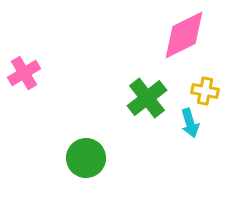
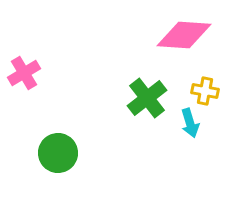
pink diamond: rotated 30 degrees clockwise
green circle: moved 28 px left, 5 px up
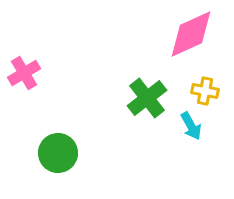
pink diamond: moved 7 px right, 1 px up; rotated 28 degrees counterclockwise
cyan arrow: moved 1 px right, 3 px down; rotated 12 degrees counterclockwise
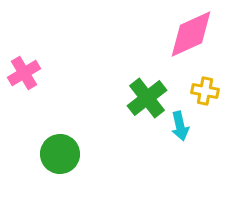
cyan arrow: moved 11 px left; rotated 16 degrees clockwise
green circle: moved 2 px right, 1 px down
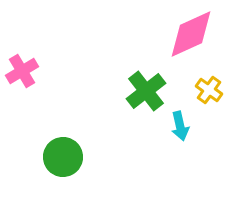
pink cross: moved 2 px left, 2 px up
yellow cross: moved 4 px right, 1 px up; rotated 24 degrees clockwise
green cross: moved 1 px left, 7 px up
green circle: moved 3 px right, 3 px down
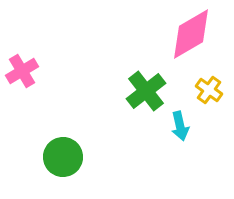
pink diamond: rotated 6 degrees counterclockwise
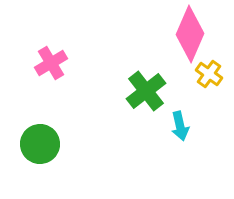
pink diamond: moved 1 px left; rotated 36 degrees counterclockwise
pink cross: moved 29 px right, 8 px up
yellow cross: moved 16 px up
green circle: moved 23 px left, 13 px up
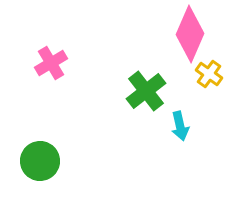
green circle: moved 17 px down
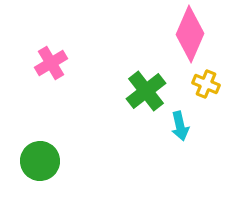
yellow cross: moved 3 px left, 10 px down; rotated 12 degrees counterclockwise
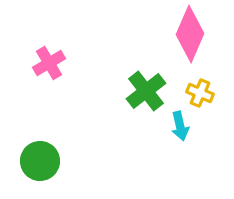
pink cross: moved 2 px left
yellow cross: moved 6 px left, 9 px down
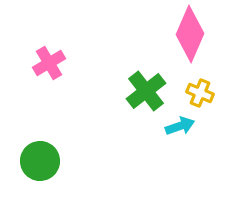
cyan arrow: rotated 96 degrees counterclockwise
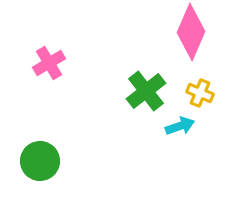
pink diamond: moved 1 px right, 2 px up
